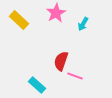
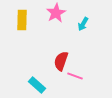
yellow rectangle: moved 3 px right; rotated 48 degrees clockwise
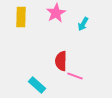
yellow rectangle: moved 1 px left, 3 px up
red semicircle: rotated 18 degrees counterclockwise
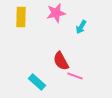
pink star: rotated 18 degrees clockwise
cyan arrow: moved 2 px left, 3 px down
red semicircle: rotated 30 degrees counterclockwise
cyan rectangle: moved 3 px up
